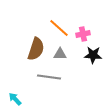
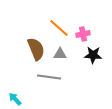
brown semicircle: rotated 40 degrees counterclockwise
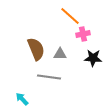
orange line: moved 11 px right, 12 px up
black star: moved 3 px down
cyan arrow: moved 7 px right
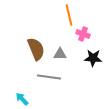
orange line: moved 1 px left, 1 px up; rotated 35 degrees clockwise
pink cross: rotated 32 degrees clockwise
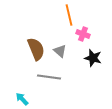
gray triangle: moved 3 px up; rotated 40 degrees clockwise
black star: rotated 12 degrees clockwise
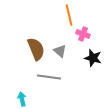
cyan arrow: rotated 32 degrees clockwise
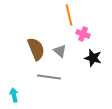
cyan arrow: moved 8 px left, 4 px up
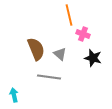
gray triangle: moved 3 px down
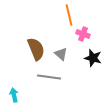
gray triangle: moved 1 px right
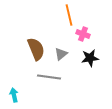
gray triangle: rotated 40 degrees clockwise
black star: moved 3 px left; rotated 24 degrees counterclockwise
